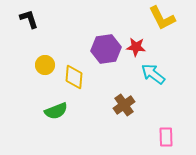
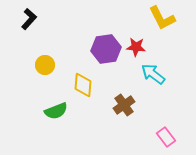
black L-shape: rotated 60 degrees clockwise
yellow diamond: moved 9 px right, 8 px down
pink rectangle: rotated 36 degrees counterclockwise
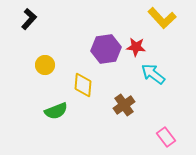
yellow L-shape: rotated 16 degrees counterclockwise
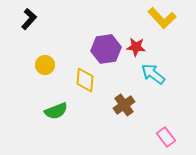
yellow diamond: moved 2 px right, 5 px up
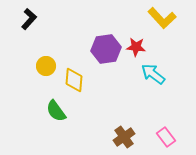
yellow circle: moved 1 px right, 1 px down
yellow diamond: moved 11 px left
brown cross: moved 32 px down
green semicircle: rotated 75 degrees clockwise
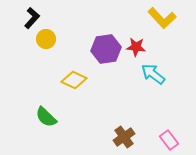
black L-shape: moved 3 px right, 1 px up
yellow circle: moved 27 px up
yellow diamond: rotated 70 degrees counterclockwise
green semicircle: moved 10 px left, 6 px down; rotated 10 degrees counterclockwise
pink rectangle: moved 3 px right, 3 px down
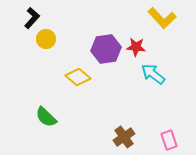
yellow diamond: moved 4 px right, 3 px up; rotated 15 degrees clockwise
pink rectangle: rotated 18 degrees clockwise
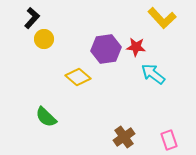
yellow circle: moved 2 px left
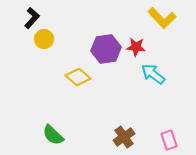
green semicircle: moved 7 px right, 18 px down
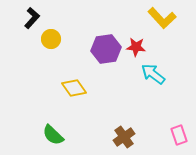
yellow circle: moved 7 px right
yellow diamond: moved 4 px left, 11 px down; rotated 15 degrees clockwise
pink rectangle: moved 10 px right, 5 px up
